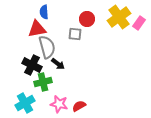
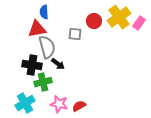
red circle: moved 7 px right, 2 px down
black cross: rotated 18 degrees counterclockwise
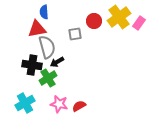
gray square: rotated 16 degrees counterclockwise
black arrow: moved 1 px left, 2 px up; rotated 112 degrees clockwise
green cross: moved 5 px right, 4 px up; rotated 18 degrees counterclockwise
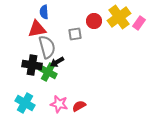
green cross: moved 6 px up; rotated 30 degrees counterclockwise
cyan cross: rotated 30 degrees counterclockwise
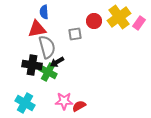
pink star: moved 5 px right, 3 px up; rotated 12 degrees counterclockwise
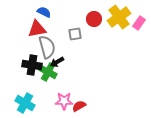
blue semicircle: rotated 120 degrees clockwise
red circle: moved 2 px up
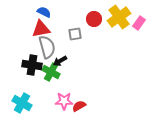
red triangle: moved 4 px right
black arrow: moved 3 px right, 1 px up
green cross: moved 3 px right
cyan cross: moved 3 px left
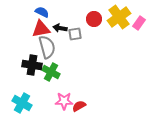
blue semicircle: moved 2 px left
black arrow: moved 33 px up; rotated 40 degrees clockwise
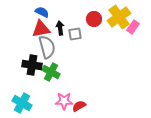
pink rectangle: moved 6 px left, 4 px down
black arrow: rotated 72 degrees clockwise
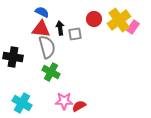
yellow cross: moved 3 px down
red triangle: rotated 18 degrees clockwise
black cross: moved 19 px left, 8 px up
